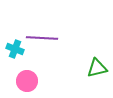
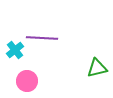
cyan cross: moved 1 px down; rotated 30 degrees clockwise
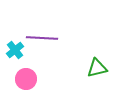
pink circle: moved 1 px left, 2 px up
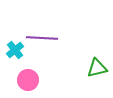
pink circle: moved 2 px right, 1 px down
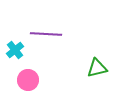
purple line: moved 4 px right, 4 px up
